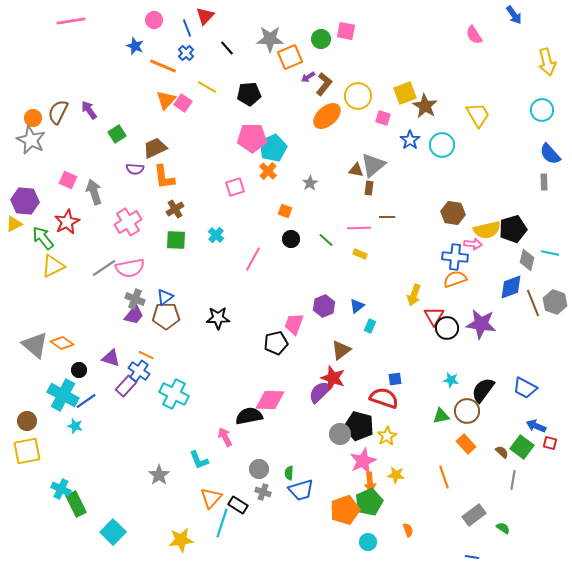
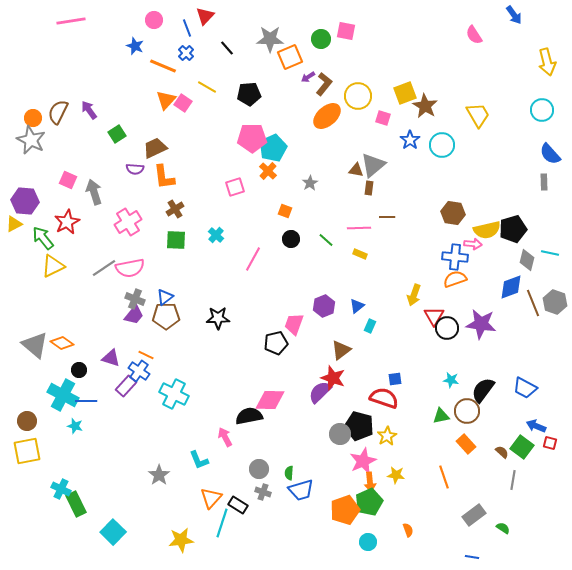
blue line at (86, 401): rotated 35 degrees clockwise
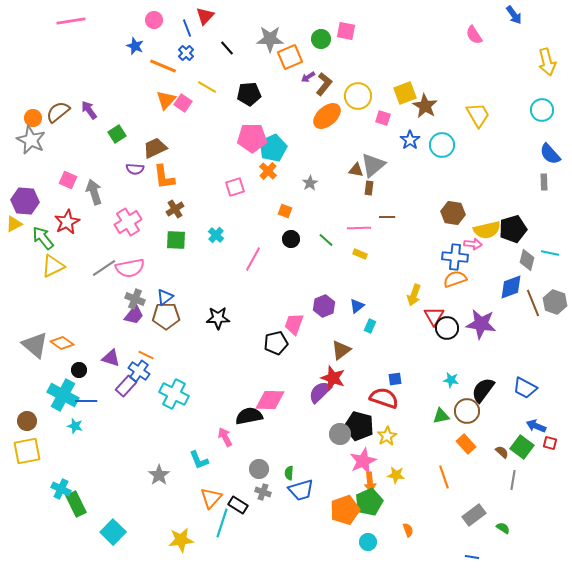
brown semicircle at (58, 112): rotated 25 degrees clockwise
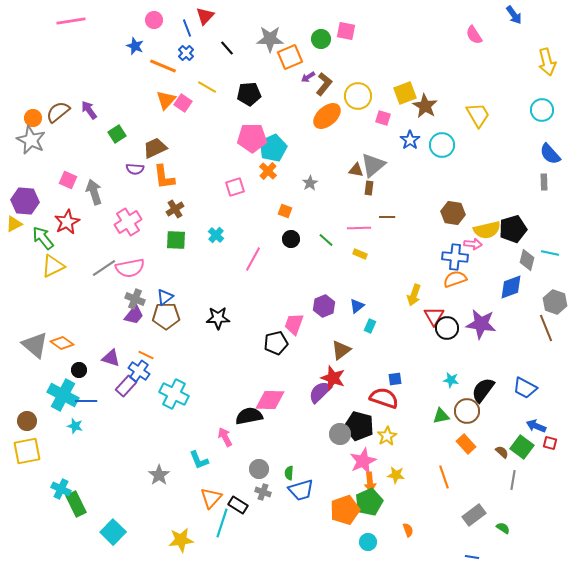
brown line at (533, 303): moved 13 px right, 25 px down
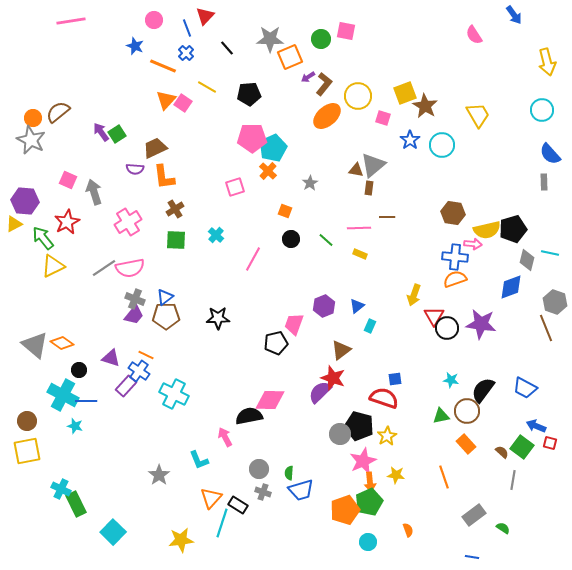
purple arrow at (89, 110): moved 12 px right, 22 px down
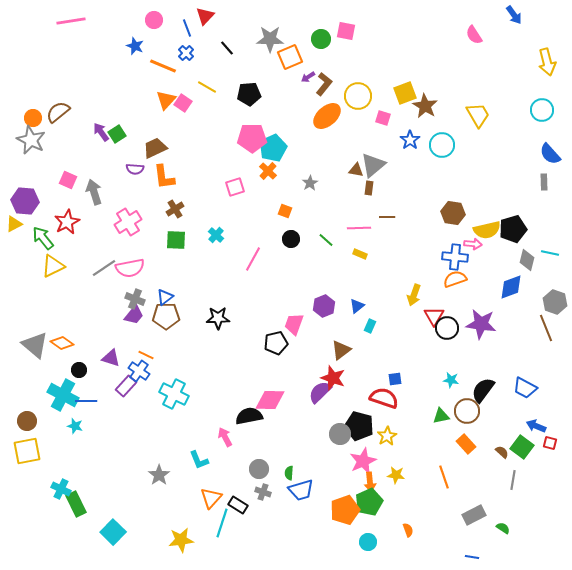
gray rectangle at (474, 515): rotated 10 degrees clockwise
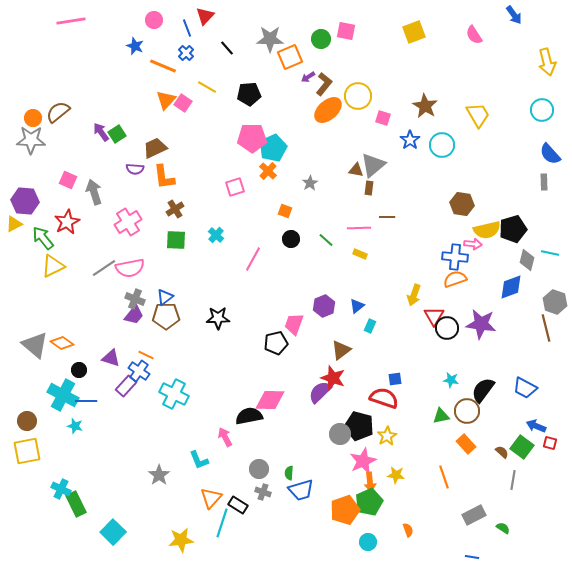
yellow square at (405, 93): moved 9 px right, 61 px up
orange ellipse at (327, 116): moved 1 px right, 6 px up
gray star at (31, 140): rotated 24 degrees counterclockwise
brown hexagon at (453, 213): moved 9 px right, 9 px up
brown line at (546, 328): rotated 8 degrees clockwise
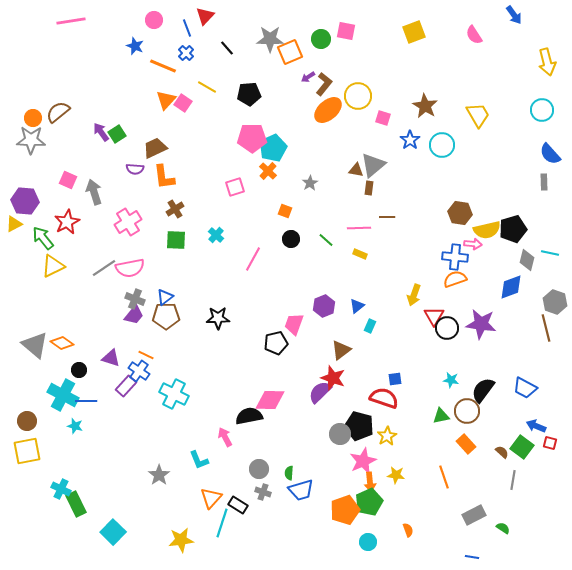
orange square at (290, 57): moved 5 px up
brown hexagon at (462, 204): moved 2 px left, 9 px down
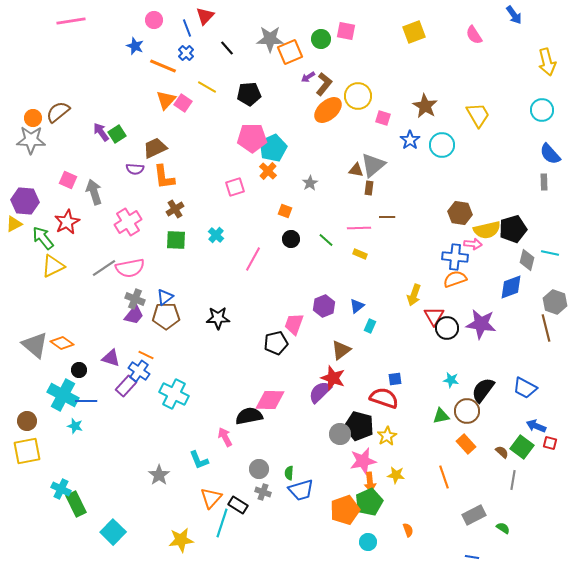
pink star at (363, 461): rotated 12 degrees clockwise
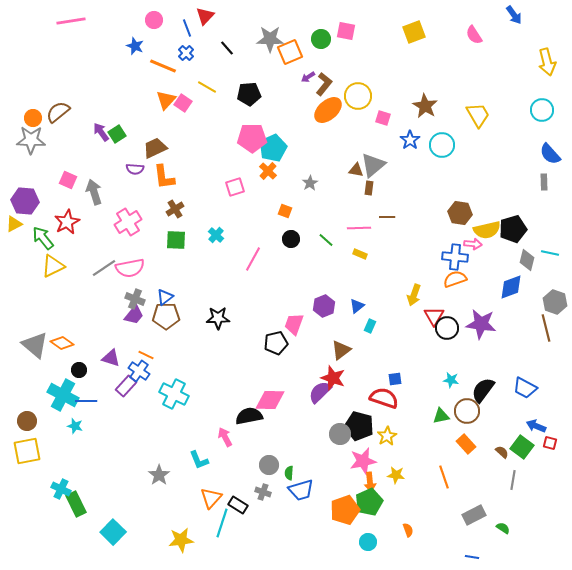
gray circle at (259, 469): moved 10 px right, 4 px up
